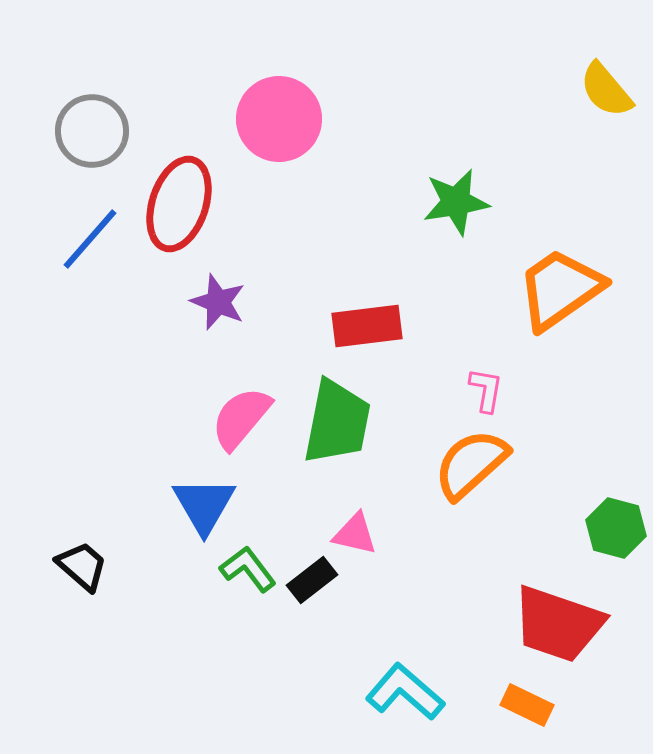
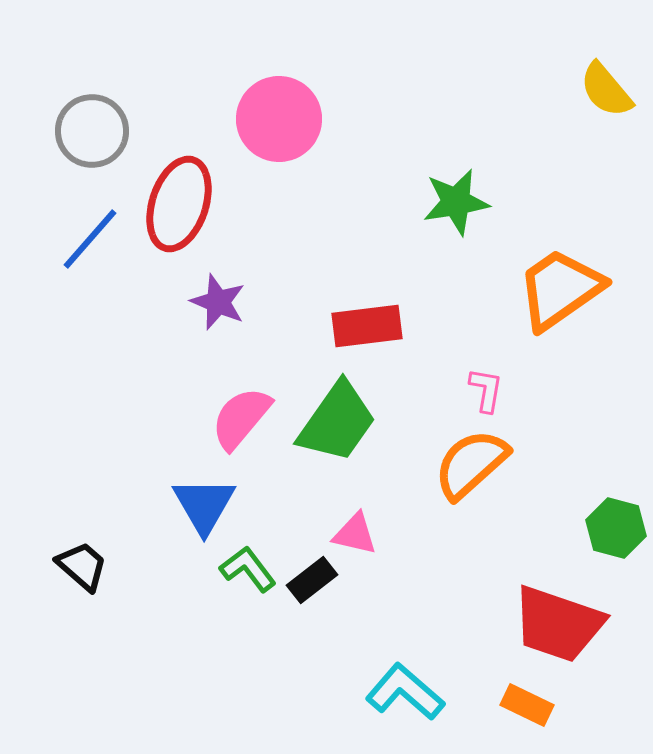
green trapezoid: rotated 24 degrees clockwise
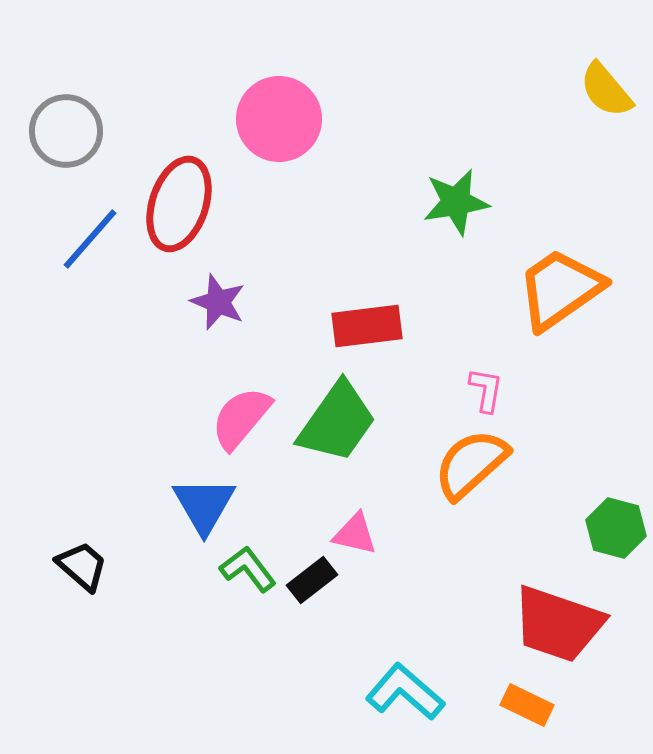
gray circle: moved 26 px left
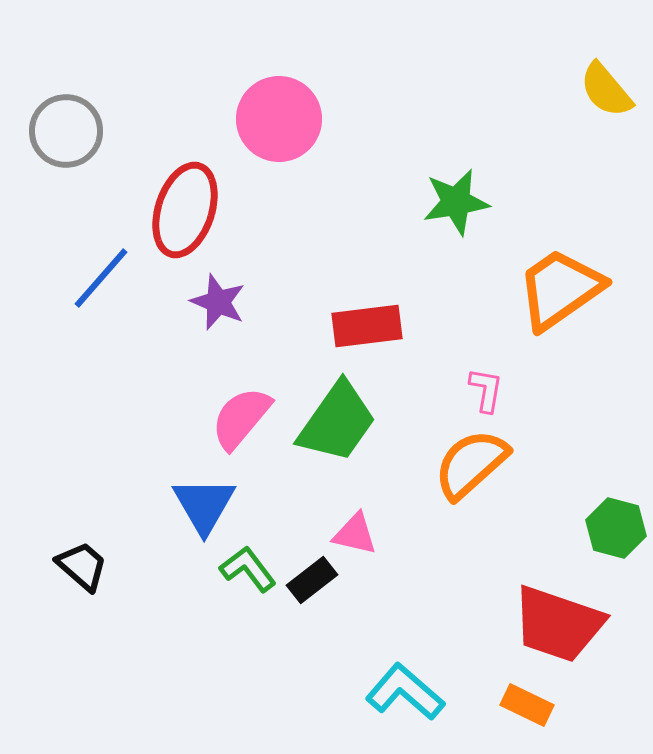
red ellipse: moved 6 px right, 6 px down
blue line: moved 11 px right, 39 px down
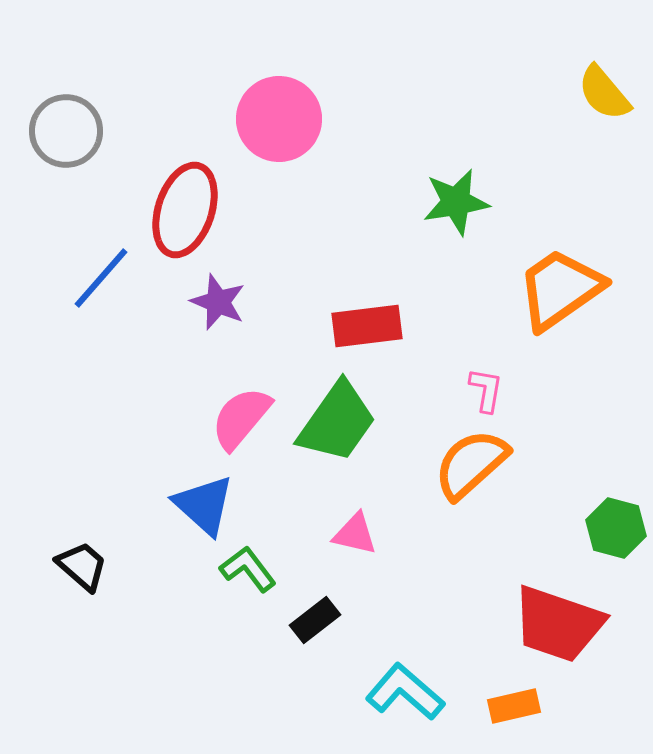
yellow semicircle: moved 2 px left, 3 px down
blue triangle: rotated 18 degrees counterclockwise
black rectangle: moved 3 px right, 40 px down
orange rectangle: moved 13 px left, 1 px down; rotated 39 degrees counterclockwise
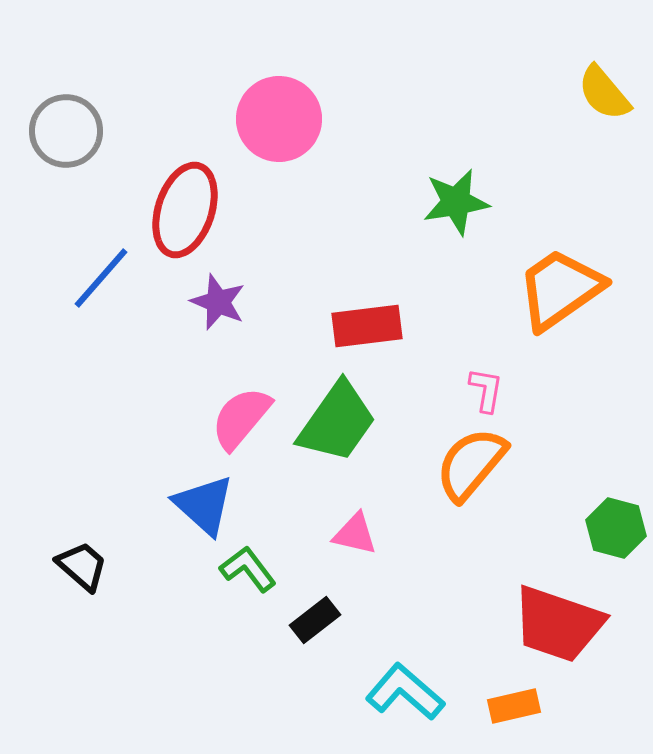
orange semicircle: rotated 8 degrees counterclockwise
